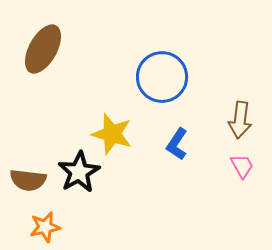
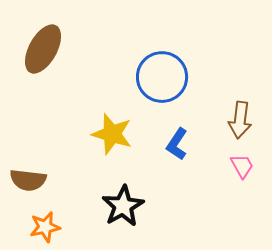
black star: moved 44 px right, 34 px down
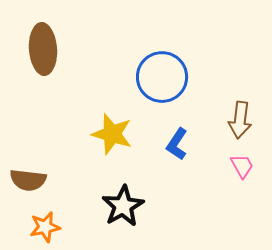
brown ellipse: rotated 33 degrees counterclockwise
